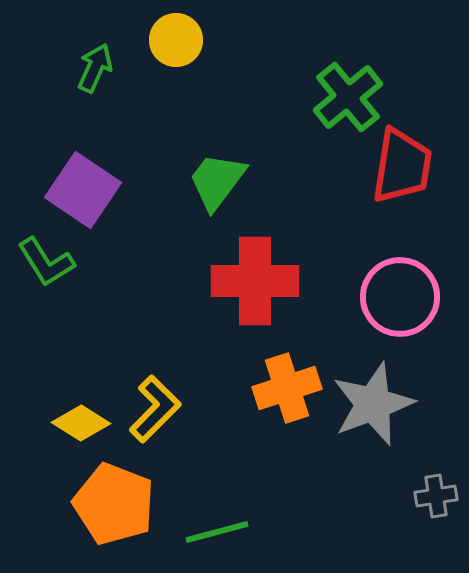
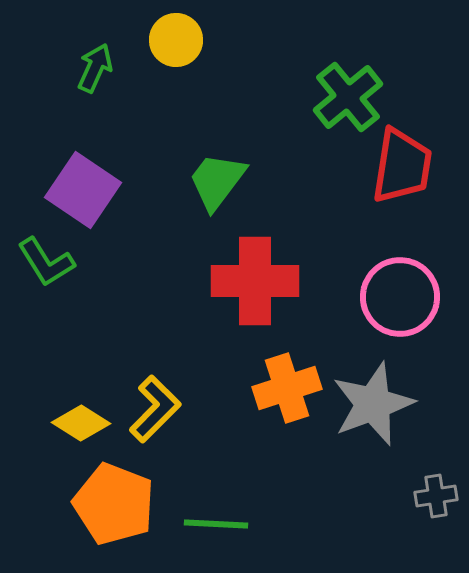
green line: moved 1 px left, 8 px up; rotated 18 degrees clockwise
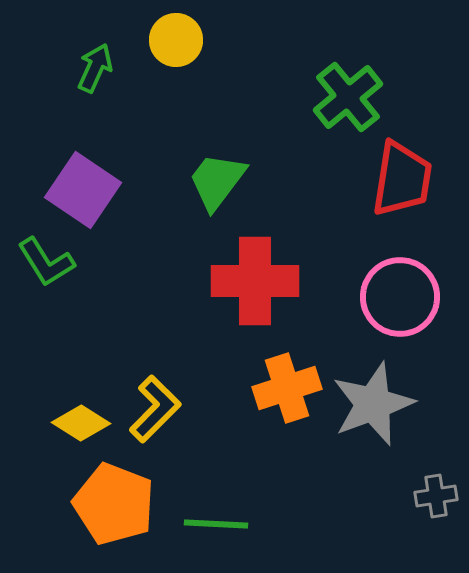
red trapezoid: moved 13 px down
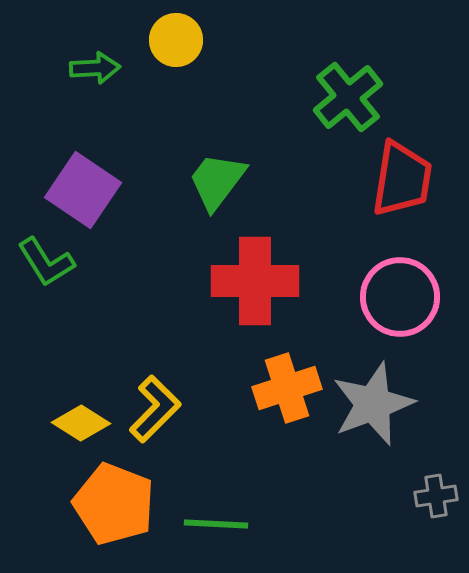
green arrow: rotated 63 degrees clockwise
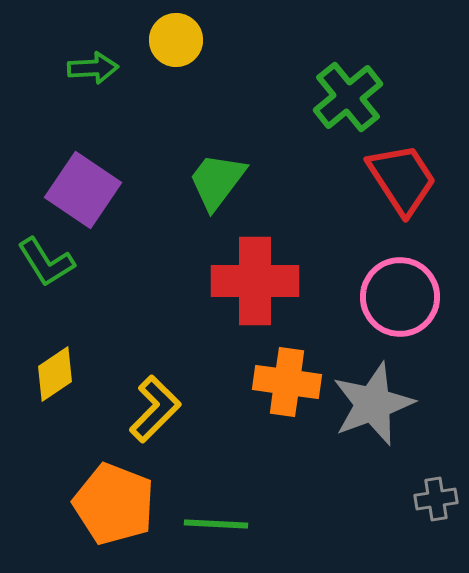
green arrow: moved 2 px left
red trapezoid: rotated 42 degrees counterclockwise
orange cross: moved 6 px up; rotated 26 degrees clockwise
yellow diamond: moved 26 px left, 49 px up; rotated 66 degrees counterclockwise
gray cross: moved 3 px down
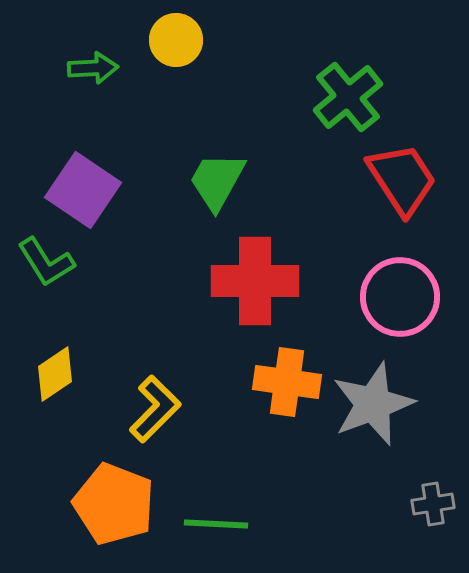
green trapezoid: rotated 8 degrees counterclockwise
gray cross: moved 3 px left, 5 px down
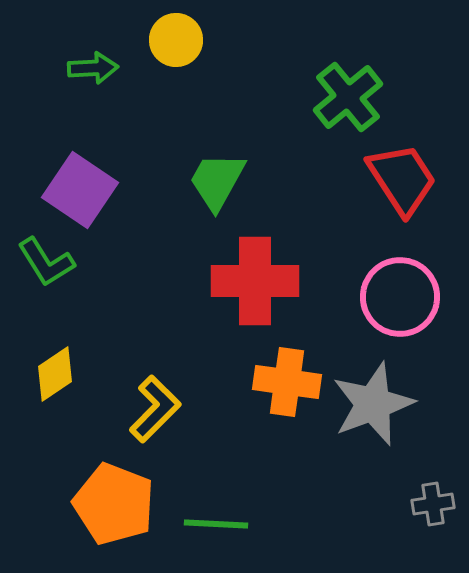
purple square: moved 3 px left
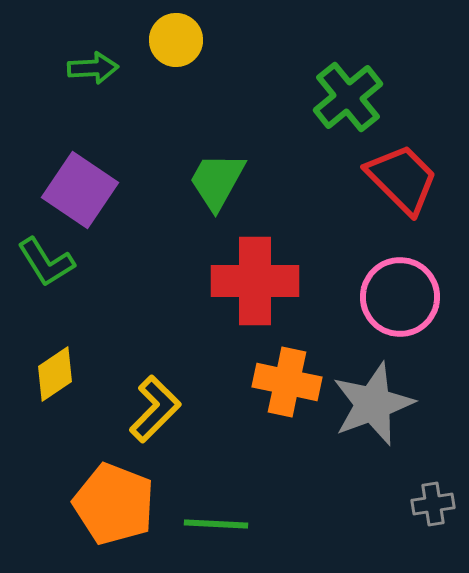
red trapezoid: rotated 12 degrees counterclockwise
orange cross: rotated 4 degrees clockwise
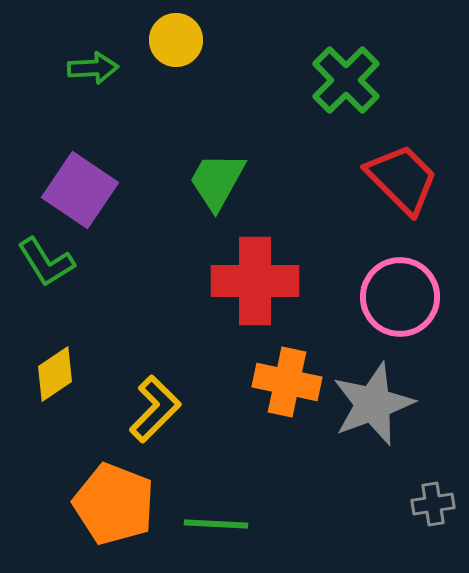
green cross: moved 2 px left, 17 px up; rotated 6 degrees counterclockwise
